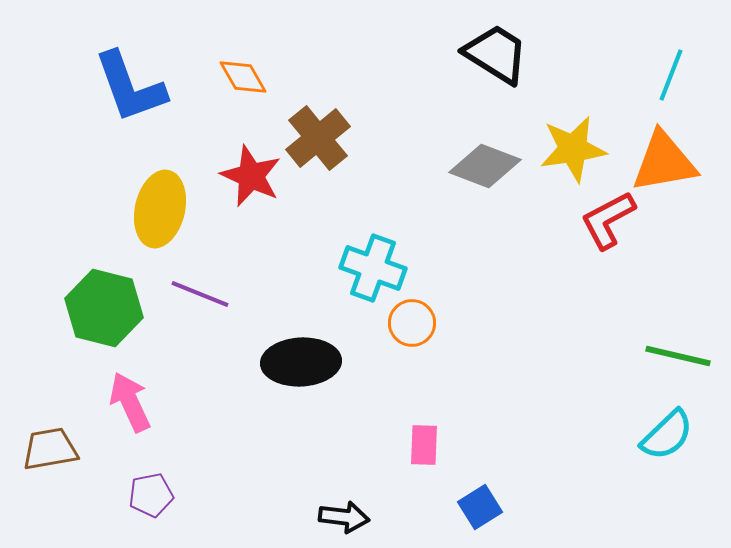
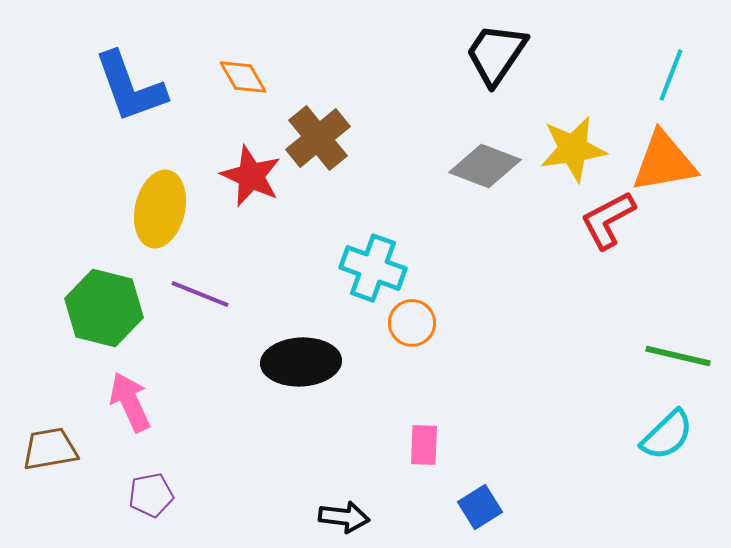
black trapezoid: rotated 88 degrees counterclockwise
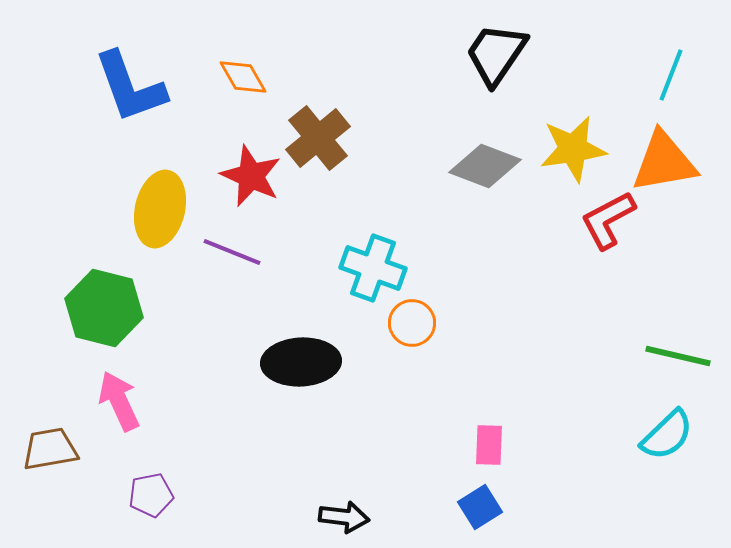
purple line: moved 32 px right, 42 px up
pink arrow: moved 11 px left, 1 px up
pink rectangle: moved 65 px right
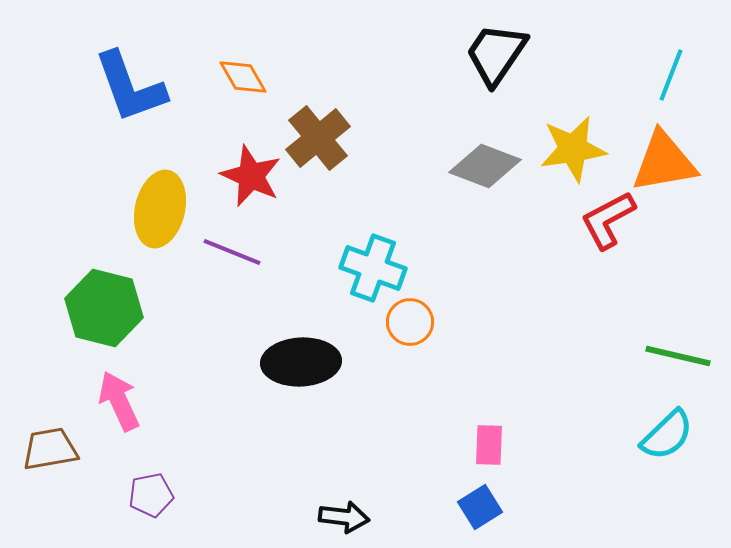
orange circle: moved 2 px left, 1 px up
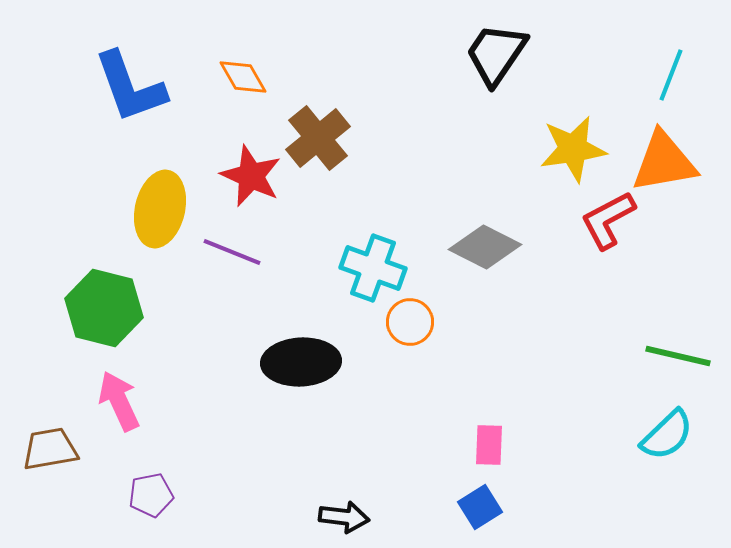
gray diamond: moved 81 px down; rotated 6 degrees clockwise
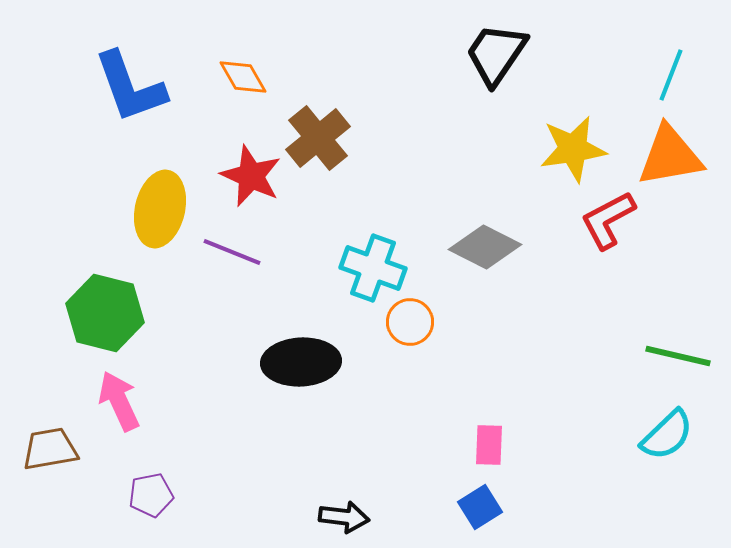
orange triangle: moved 6 px right, 6 px up
green hexagon: moved 1 px right, 5 px down
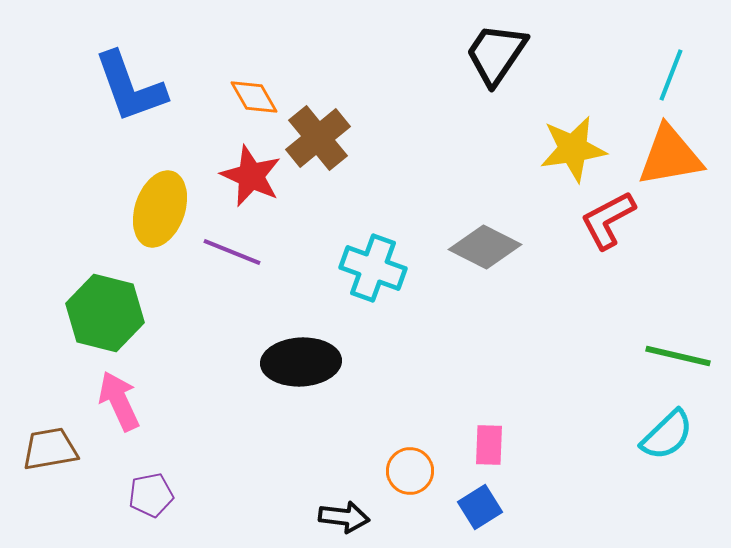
orange diamond: moved 11 px right, 20 px down
yellow ellipse: rotated 6 degrees clockwise
orange circle: moved 149 px down
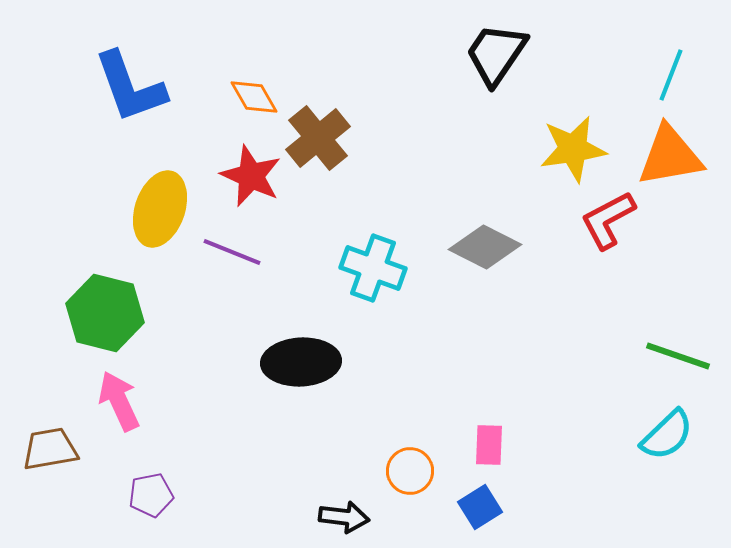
green line: rotated 6 degrees clockwise
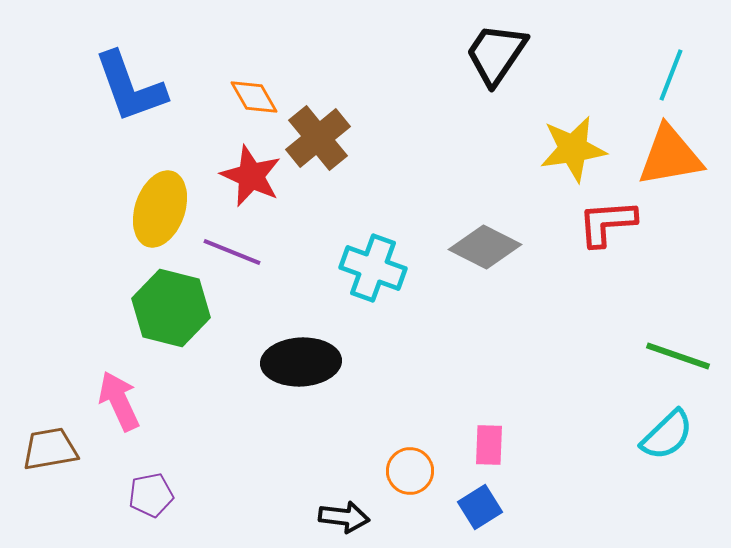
red L-shape: moved 1 px left, 3 px down; rotated 24 degrees clockwise
green hexagon: moved 66 px right, 5 px up
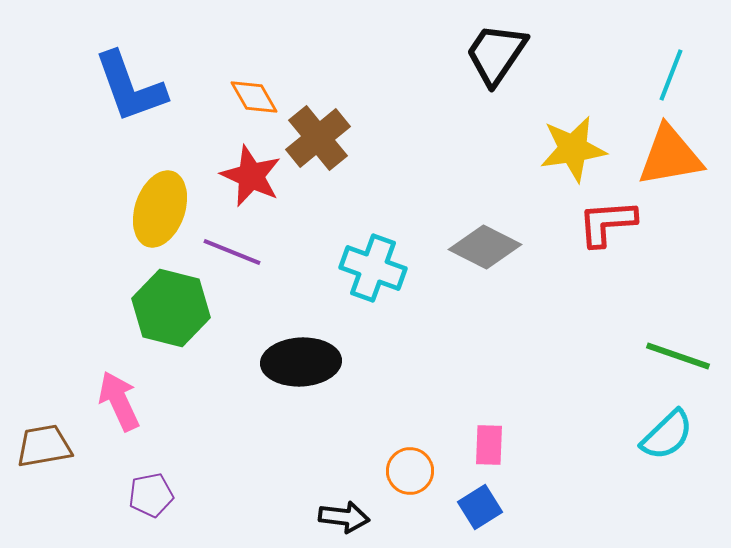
brown trapezoid: moved 6 px left, 3 px up
